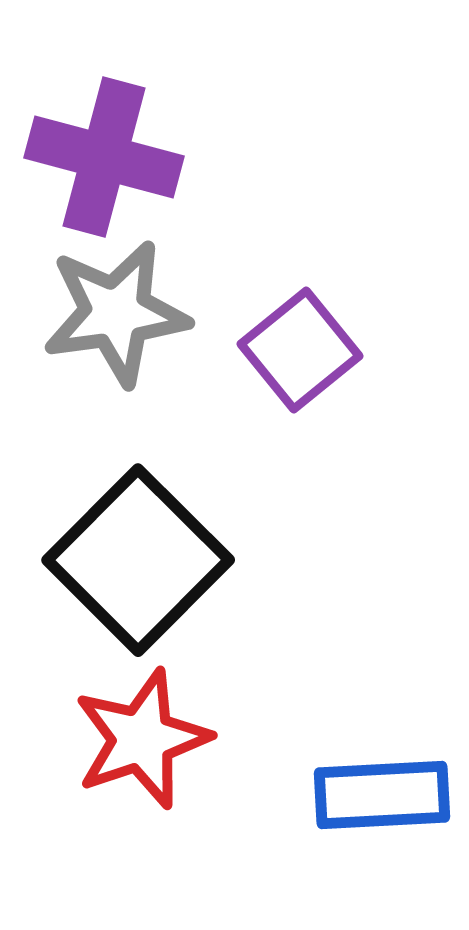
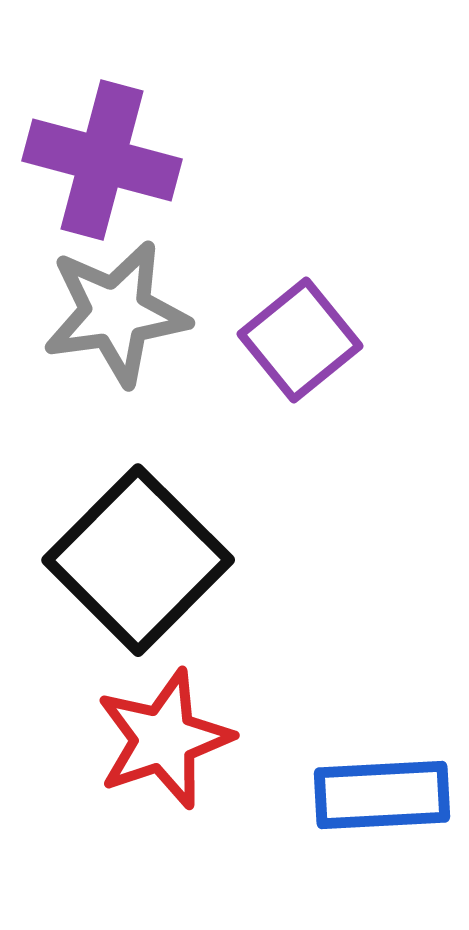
purple cross: moved 2 px left, 3 px down
purple square: moved 10 px up
red star: moved 22 px right
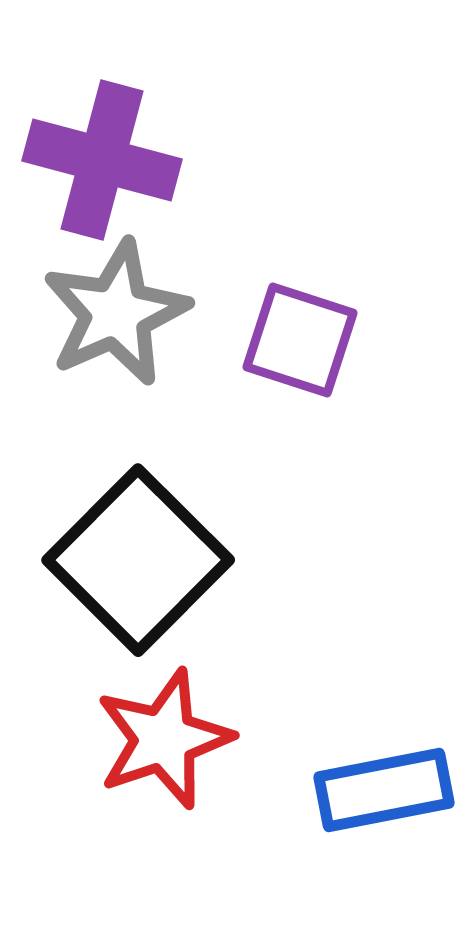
gray star: rotated 16 degrees counterclockwise
purple square: rotated 33 degrees counterclockwise
blue rectangle: moved 2 px right, 5 px up; rotated 8 degrees counterclockwise
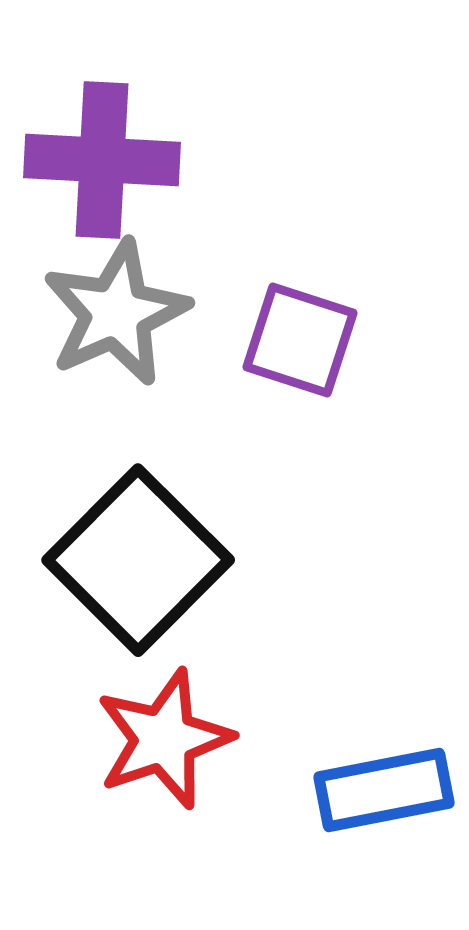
purple cross: rotated 12 degrees counterclockwise
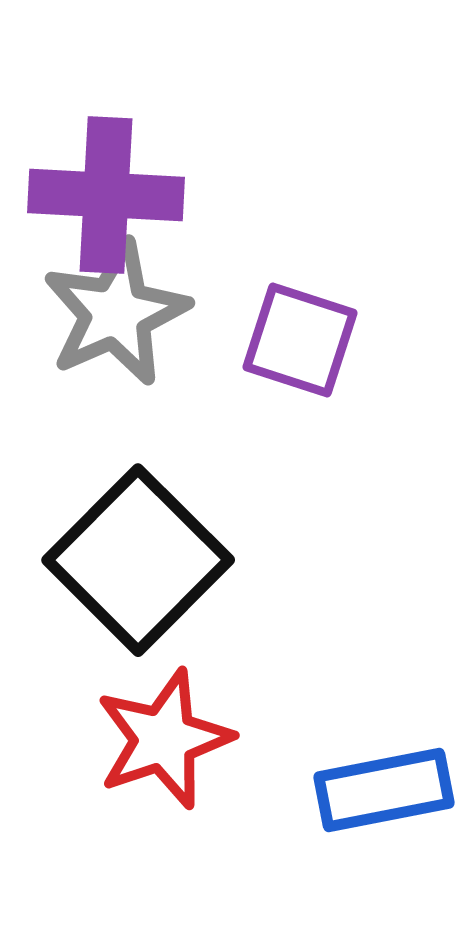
purple cross: moved 4 px right, 35 px down
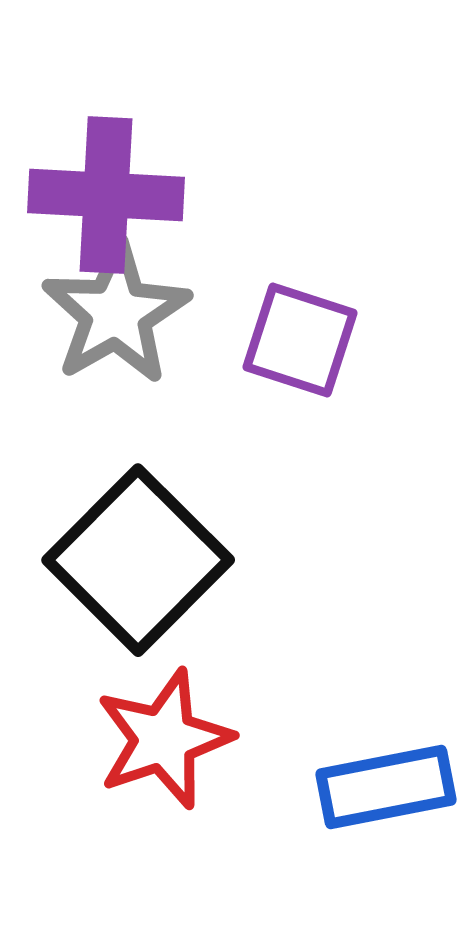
gray star: rotated 6 degrees counterclockwise
blue rectangle: moved 2 px right, 3 px up
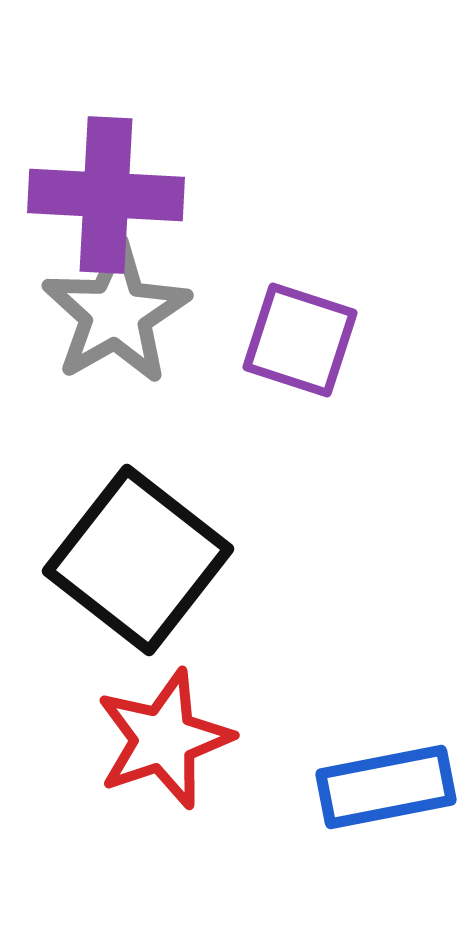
black square: rotated 7 degrees counterclockwise
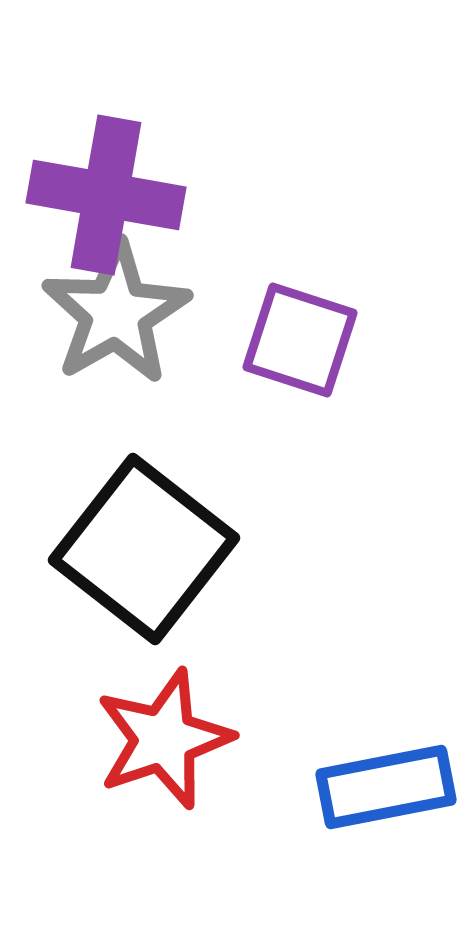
purple cross: rotated 7 degrees clockwise
black square: moved 6 px right, 11 px up
